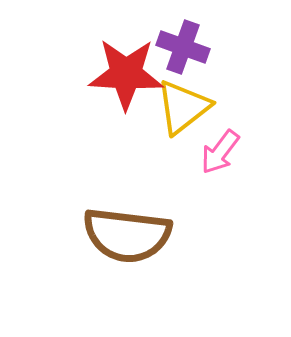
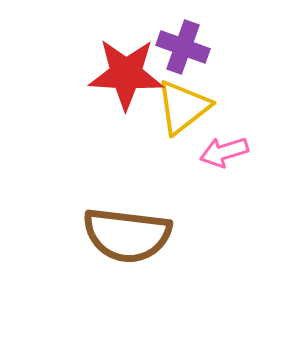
pink arrow: moved 4 px right; rotated 36 degrees clockwise
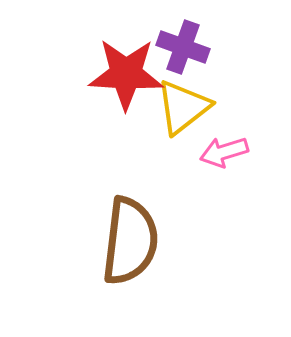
brown semicircle: moved 3 px right, 6 px down; rotated 90 degrees counterclockwise
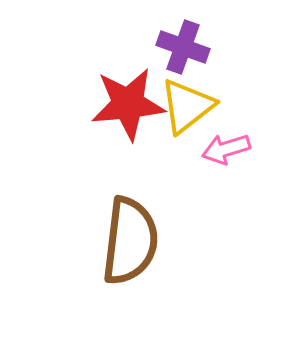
red star: moved 2 px right, 30 px down; rotated 8 degrees counterclockwise
yellow triangle: moved 4 px right, 1 px up
pink arrow: moved 2 px right, 3 px up
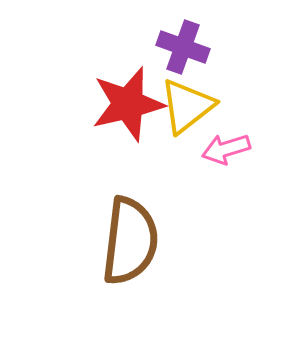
red star: rotated 8 degrees counterclockwise
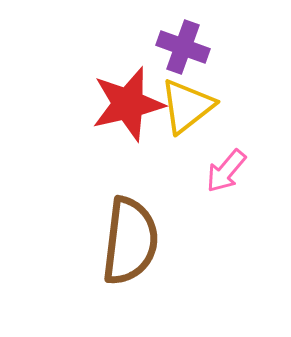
pink arrow: moved 22 px down; rotated 33 degrees counterclockwise
